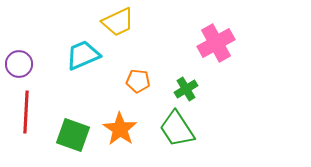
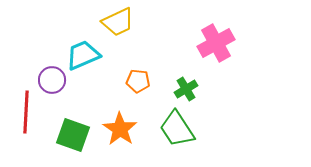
purple circle: moved 33 px right, 16 px down
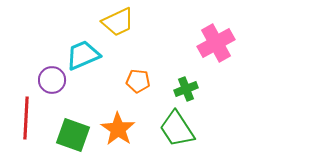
green cross: rotated 10 degrees clockwise
red line: moved 6 px down
orange star: moved 2 px left
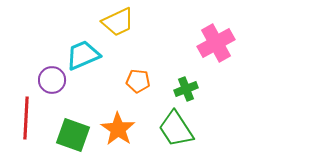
green trapezoid: moved 1 px left
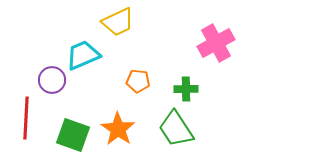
green cross: rotated 20 degrees clockwise
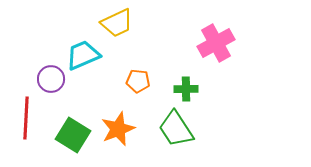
yellow trapezoid: moved 1 px left, 1 px down
purple circle: moved 1 px left, 1 px up
orange star: rotated 16 degrees clockwise
green square: rotated 12 degrees clockwise
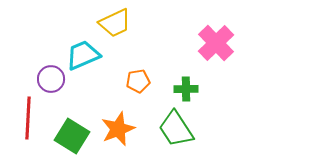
yellow trapezoid: moved 2 px left
pink cross: rotated 15 degrees counterclockwise
orange pentagon: rotated 15 degrees counterclockwise
red line: moved 2 px right
green square: moved 1 px left, 1 px down
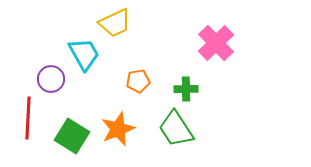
cyan trapezoid: moved 1 px right, 1 px up; rotated 84 degrees clockwise
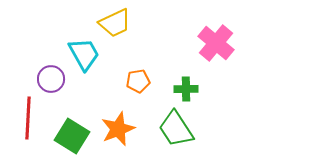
pink cross: rotated 6 degrees counterclockwise
